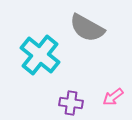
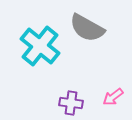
cyan cross: moved 9 px up
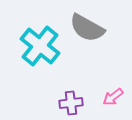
purple cross: rotated 15 degrees counterclockwise
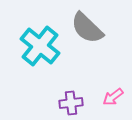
gray semicircle: rotated 15 degrees clockwise
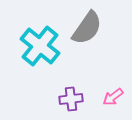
gray semicircle: rotated 99 degrees counterclockwise
purple cross: moved 4 px up
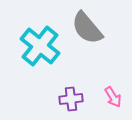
gray semicircle: rotated 105 degrees clockwise
pink arrow: rotated 85 degrees counterclockwise
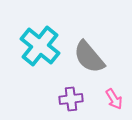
gray semicircle: moved 2 px right, 29 px down
pink arrow: moved 1 px right, 2 px down
